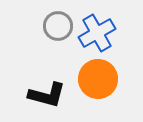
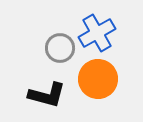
gray circle: moved 2 px right, 22 px down
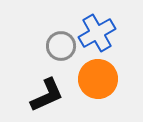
gray circle: moved 1 px right, 2 px up
black L-shape: rotated 39 degrees counterclockwise
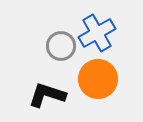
black L-shape: rotated 138 degrees counterclockwise
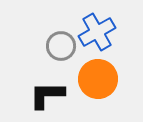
blue cross: moved 1 px up
black L-shape: rotated 18 degrees counterclockwise
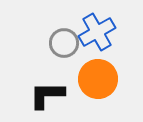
gray circle: moved 3 px right, 3 px up
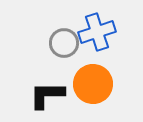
blue cross: rotated 12 degrees clockwise
orange circle: moved 5 px left, 5 px down
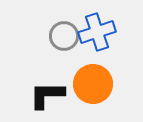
gray circle: moved 7 px up
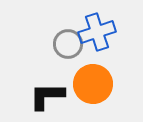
gray circle: moved 4 px right, 8 px down
black L-shape: moved 1 px down
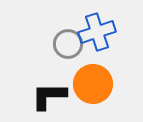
black L-shape: moved 2 px right
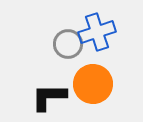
black L-shape: moved 1 px down
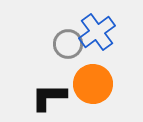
blue cross: rotated 18 degrees counterclockwise
